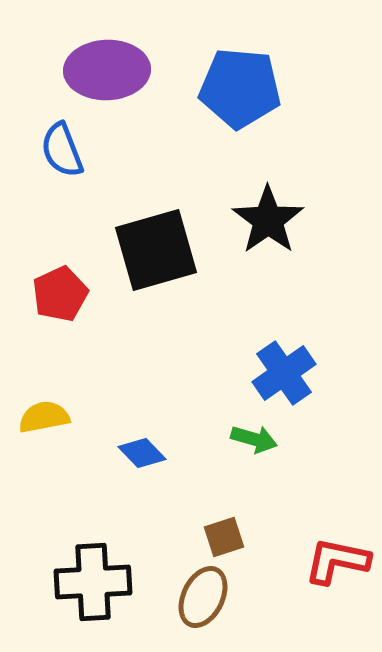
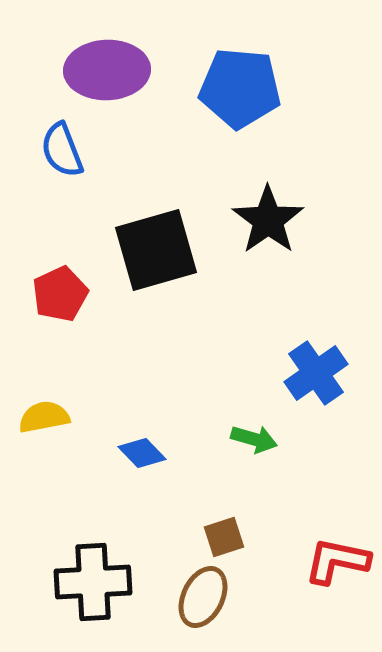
blue cross: moved 32 px right
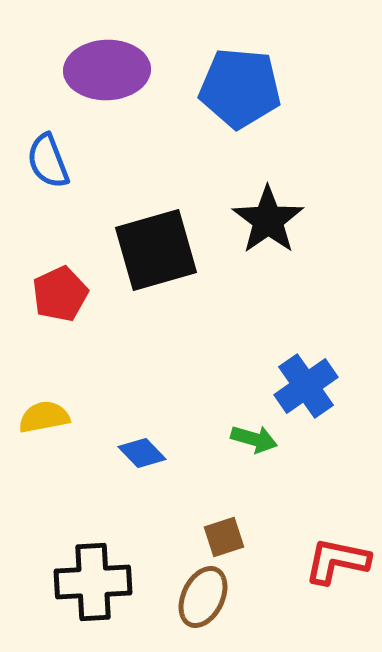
blue semicircle: moved 14 px left, 11 px down
blue cross: moved 10 px left, 13 px down
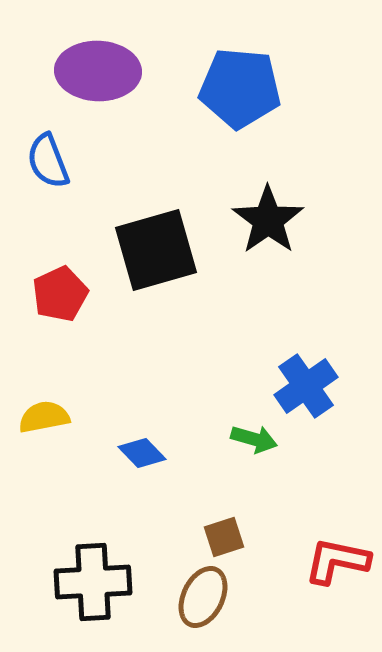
purple ellipse: moved 9 px left, 1 px down; rotated 4 degrees clockwise
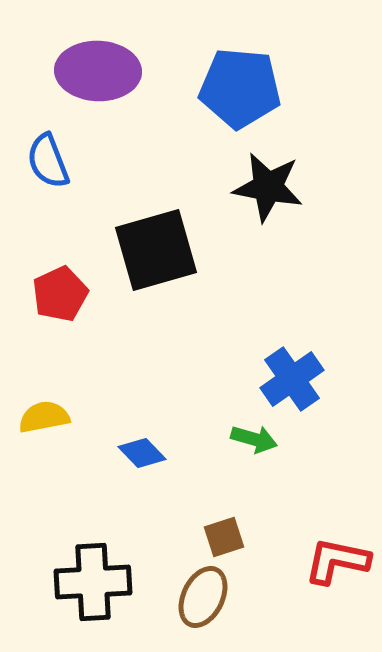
black star: moved 33 px up; rotated 26 degrees counterclockwise
blue cross: moved 14 px left, 7 px up
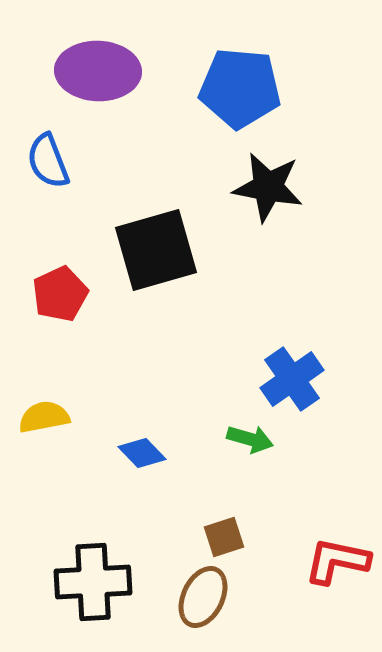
green arrow: moved 4 px left
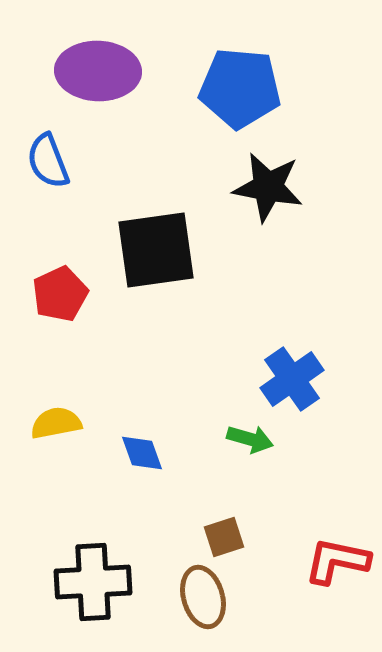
black square: rotated 8 degrees clockwise
yellow semicircle: moved 12 px right, 6 px down
blue diamond: rotated 24 degrees clockwise
brown ellipse: rotated 42 degrees counterclockwise
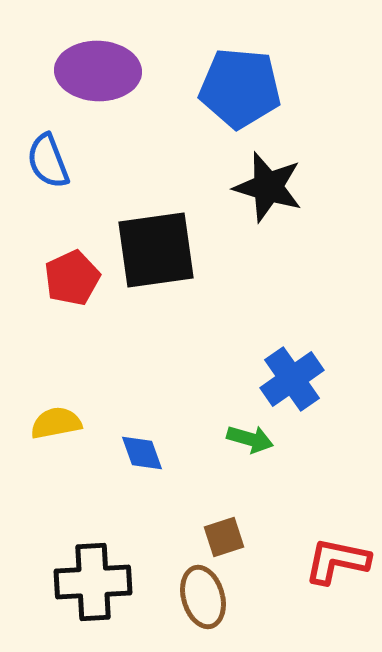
black star: rotated 6 degrees clockwise
red pentagon: moved 12 px right, 16 px up
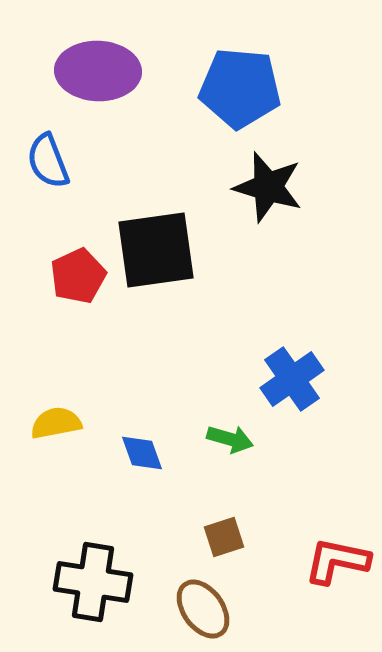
red pentagon: moved 6 px right, 2 px up
green arrow: moved 20 px left
black cross: rotated 12 degrees clockwise
brown ellipse: moved 12 px down; rotated 20 degrees counterclockwise
